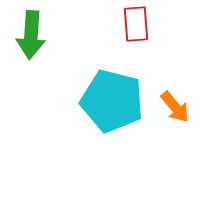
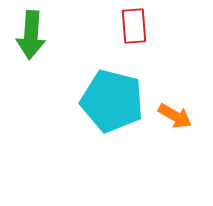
red rectangle: moved 2 px left, 2 px down
orange arrow: moved 9 px down; rotated 20 degrees counterclockwise
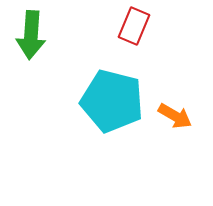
red rectangle: rotated 27 degrees clockwise
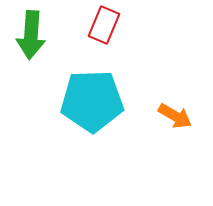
red rectangle: moved 30 px left, 1 px up
cyan pentagon: moved 20 px left; rotated 16 degrees counterclockwise
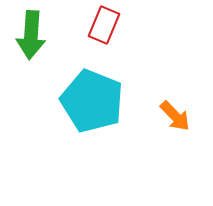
cyan pentagon: rotated 24 degrees clockwise
orange arrow: rotated 16 degrees clockwise
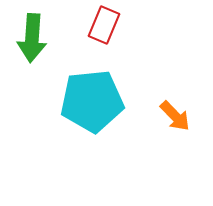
green arrow: moved 1 px right, 3 px down
cyan pentagon: rotated 28 degrees counterclockwise
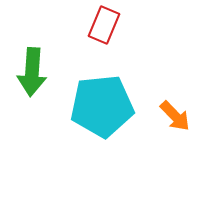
green arrow: moved 34 px down
cyan pentagon: moved 10 px right, 5 px down
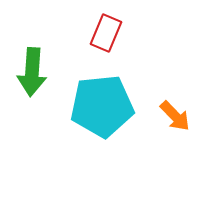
red rectangle: moved 2 px right, 8 px down
